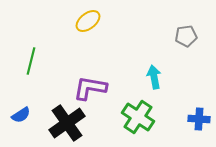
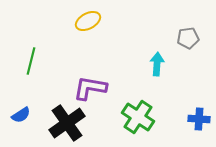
yellow ellipse: rotated 10 degrees clockwise
gray pentagon: moved 2 px right, 2 px down
cyan arrow: moved 3 px right, 13 px up; rotated 15 degrees clockwise
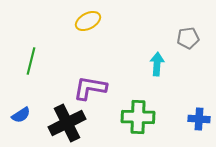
green cross: rotated 32 degrees counterclockwise
black cross: rotated 9 degrees clockwise
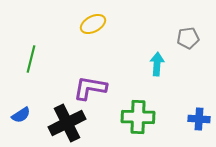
yellow ellipse: moved 5 px right, 3 px down
green line: moved 2 px up
